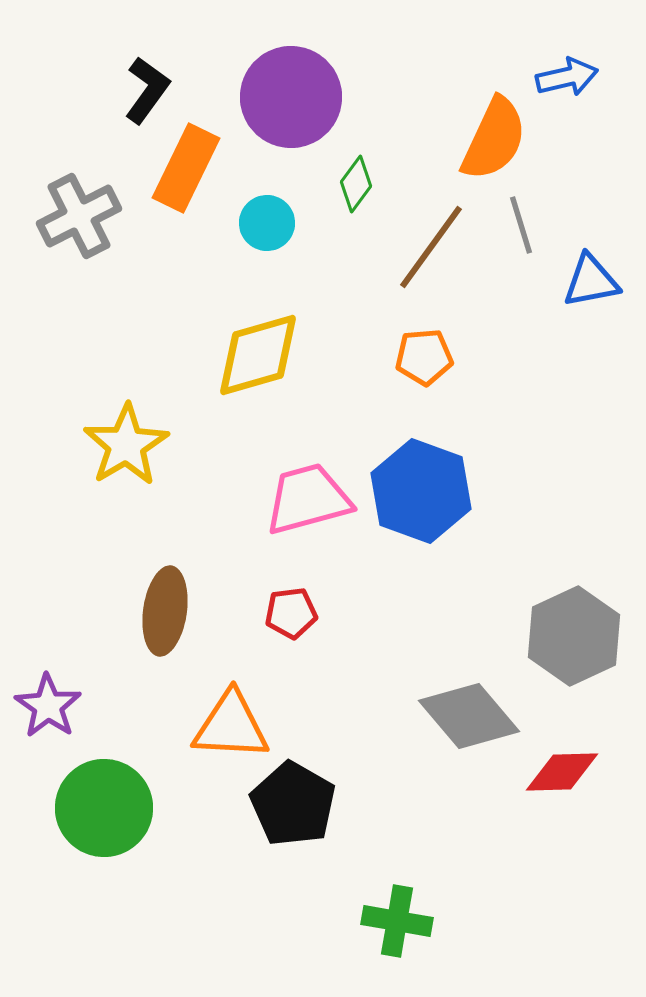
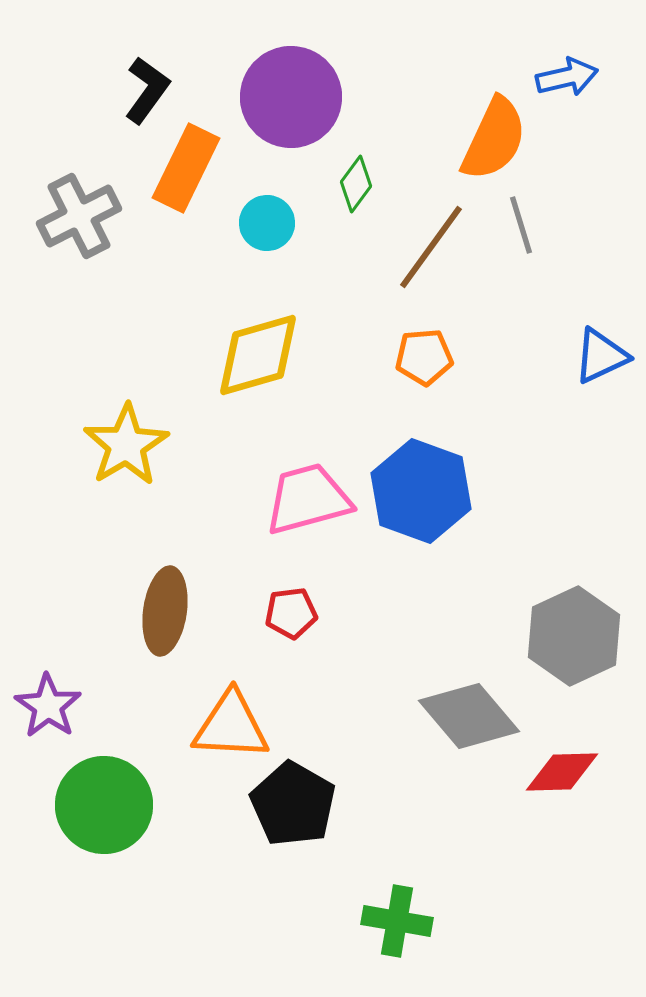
blue triangle: moved 10 px right, 75 px down; rotated 14 degrees counterclockwise
green circle: moved 3 px up
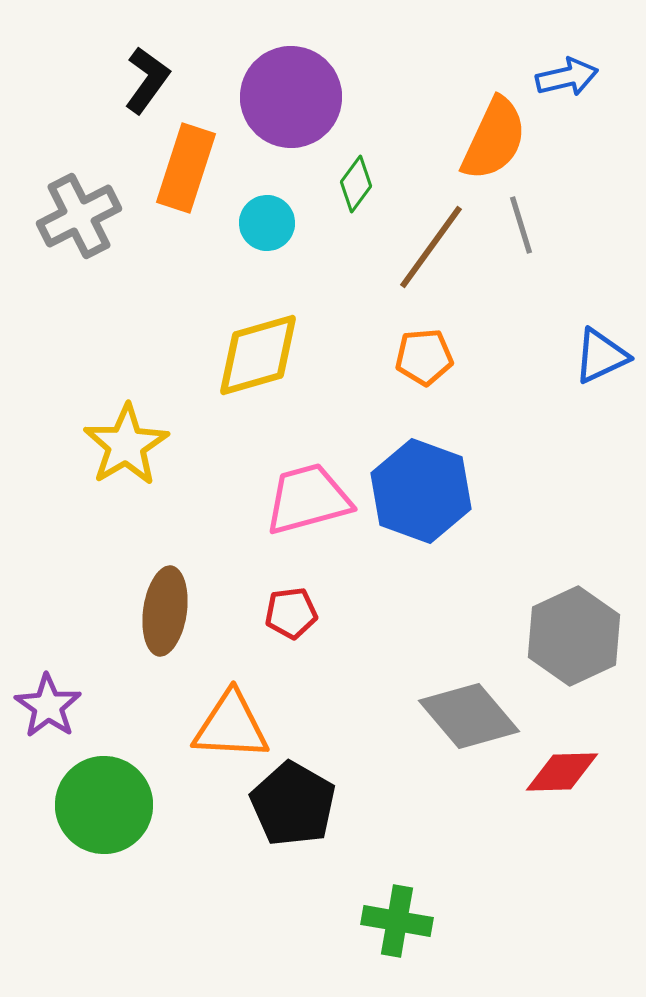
black L-shape: moved 10 px up
orange rectangle: rotated 8 degrees counterclockwise
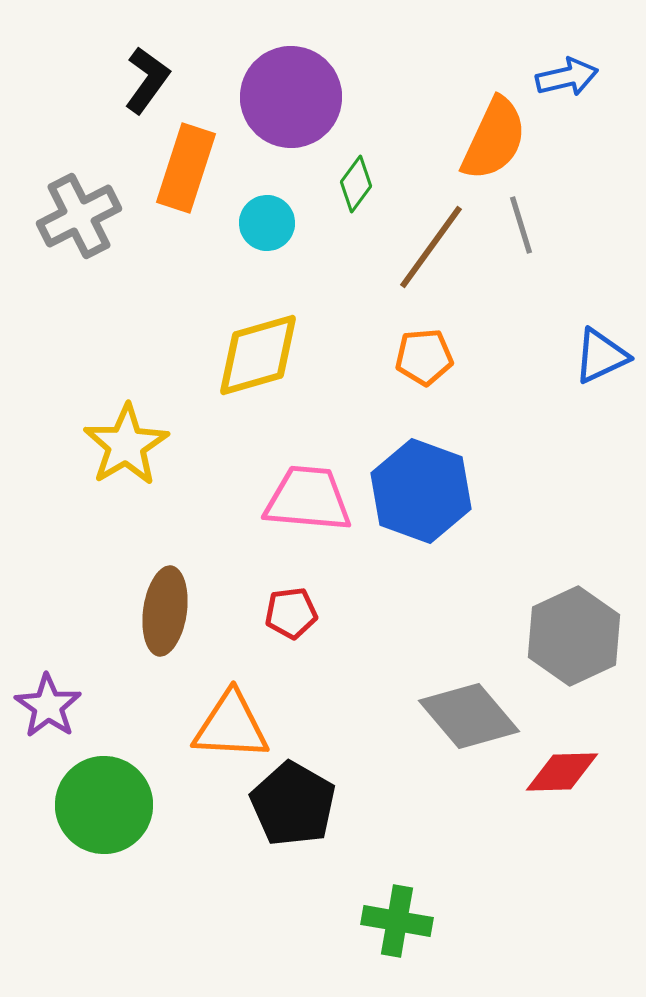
pink trapezoid: rotated 20 degrees clockwise
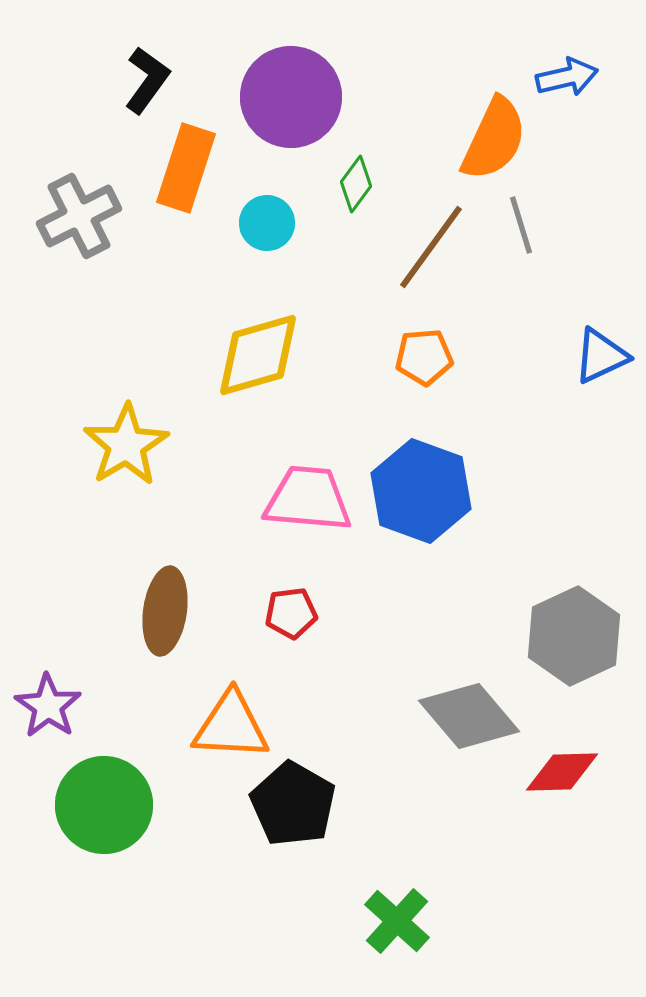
green cross: rotated 32 degrees clockwise
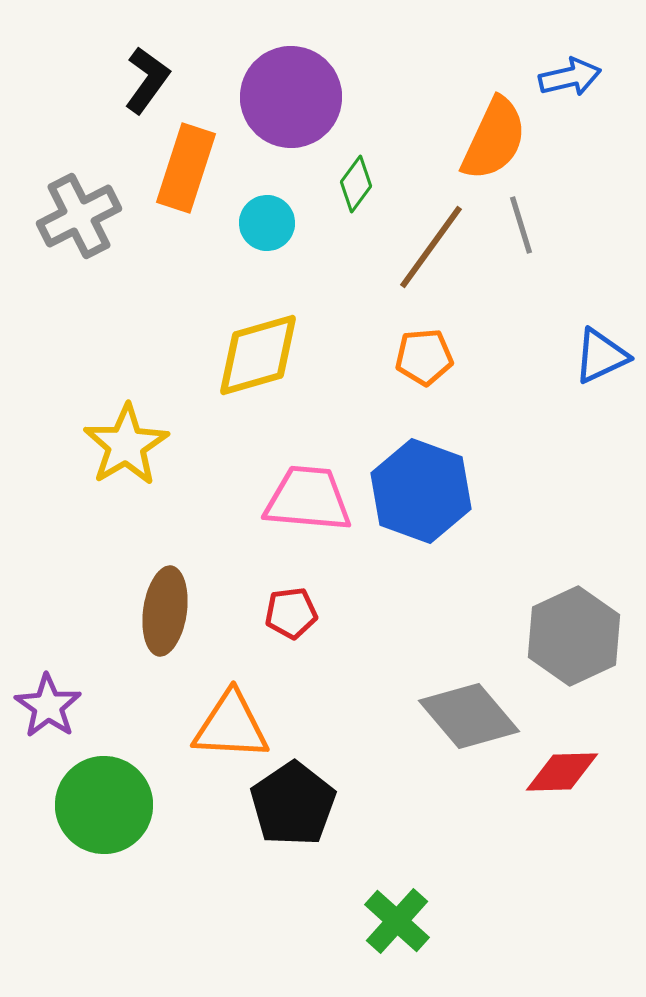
blue arrow: moved 3 px right
black pentagon: rotated 8 degrees clockwise
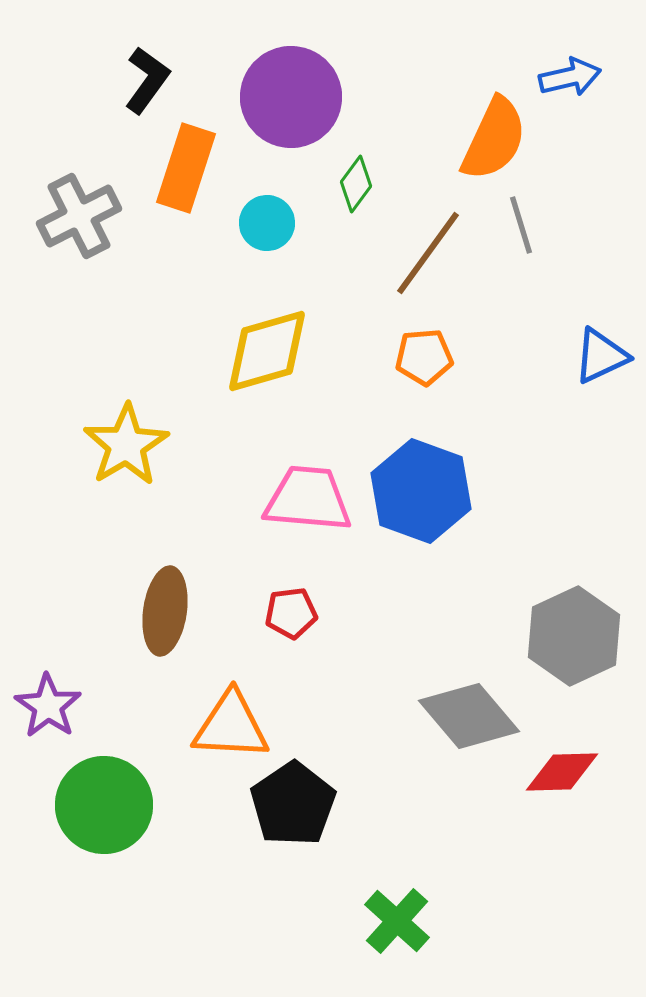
brown line: moved 3 px left, 6 px down
yellow diamond: moved 9 px right, 4 px up
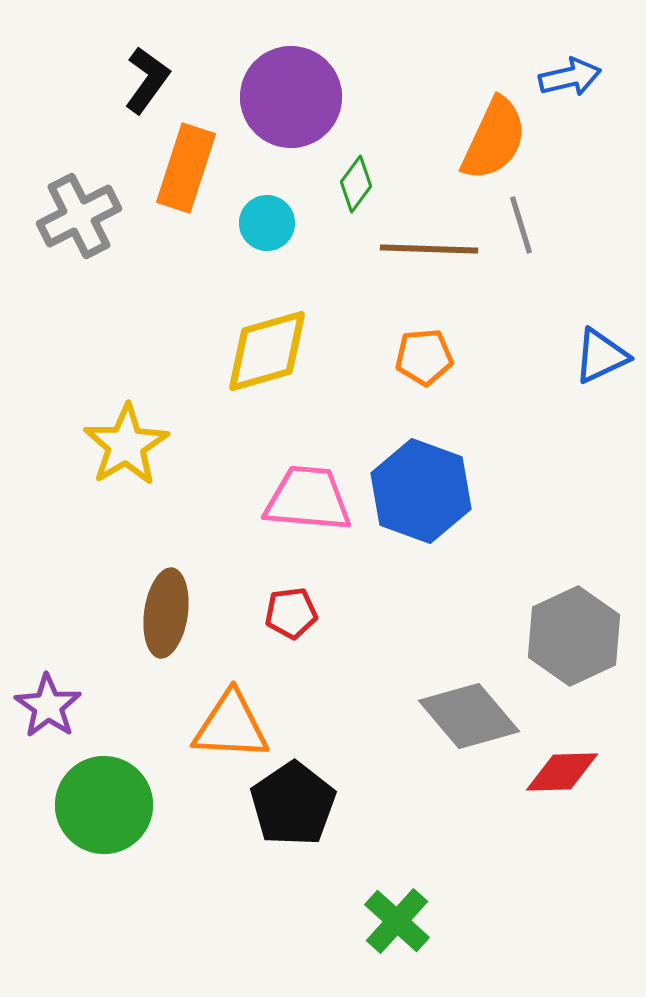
brown line: moved 1 px right, 4 px up; rotated 56 degrees clockwise
brown ellipse: moved 1 px right, 2 px down
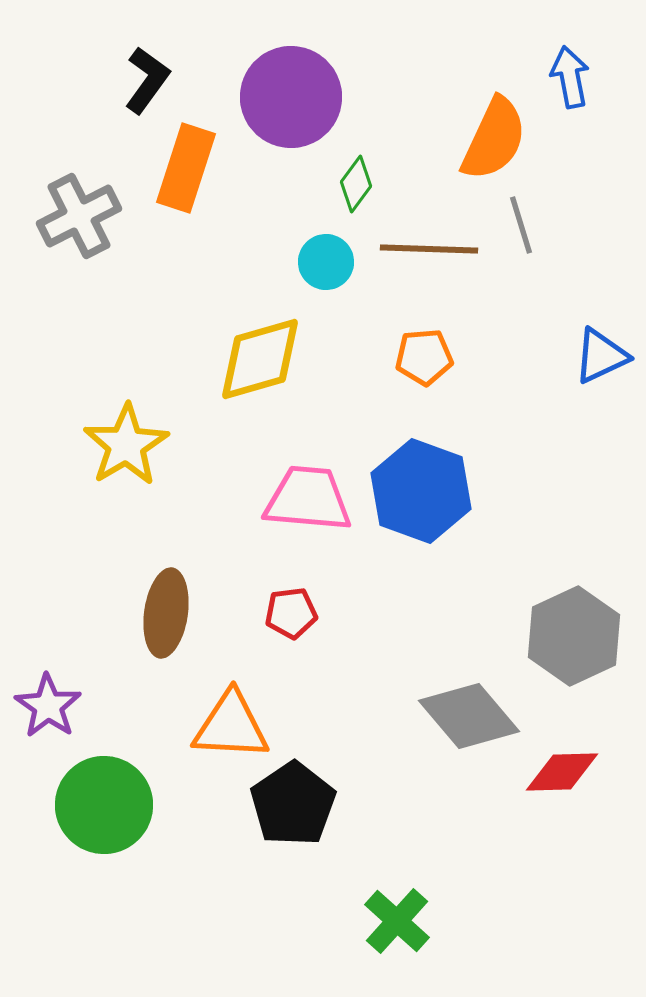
blue arrow: rotated 88 degrees counterclockwise
cyan circle: moved 59 px right, 39 px down
yellow diamond: moved 7 px left, 8 px down
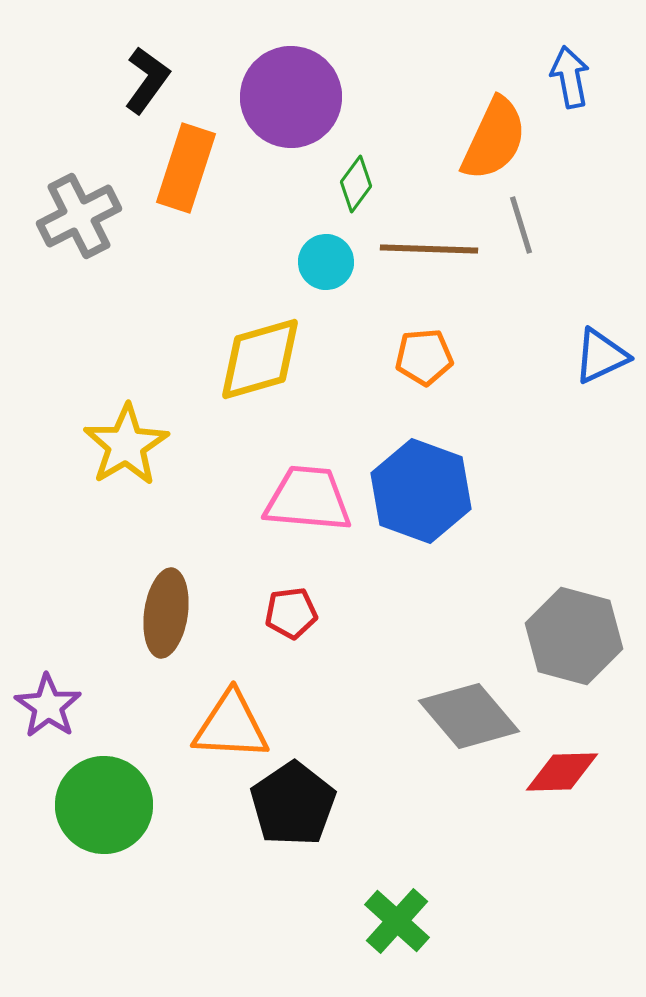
gray hexagon: rotated 20 degrees counterclockwise
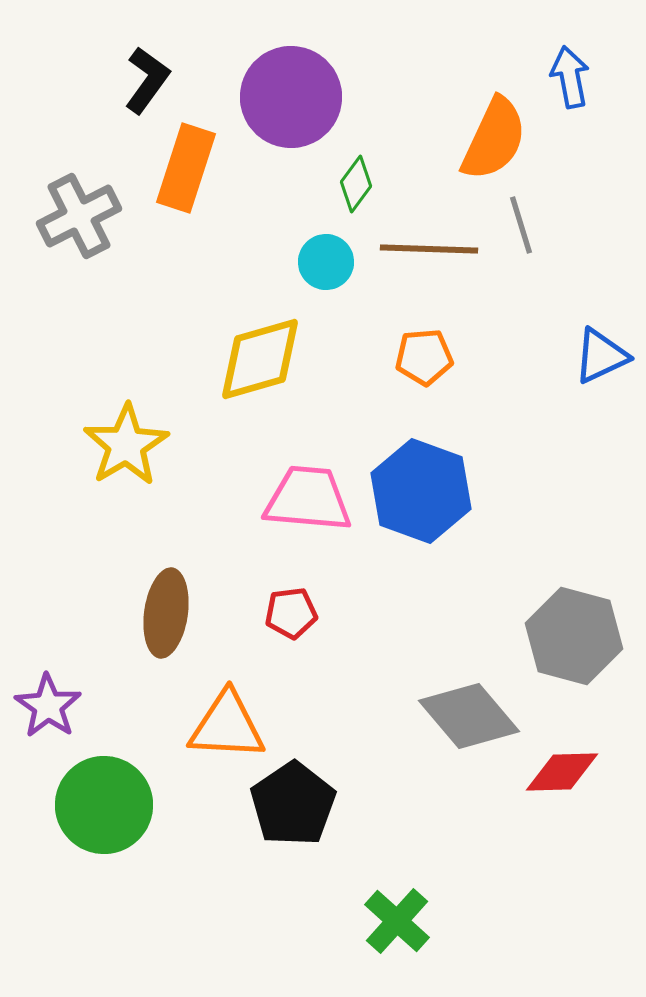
orange triangle: moved 4 px left
